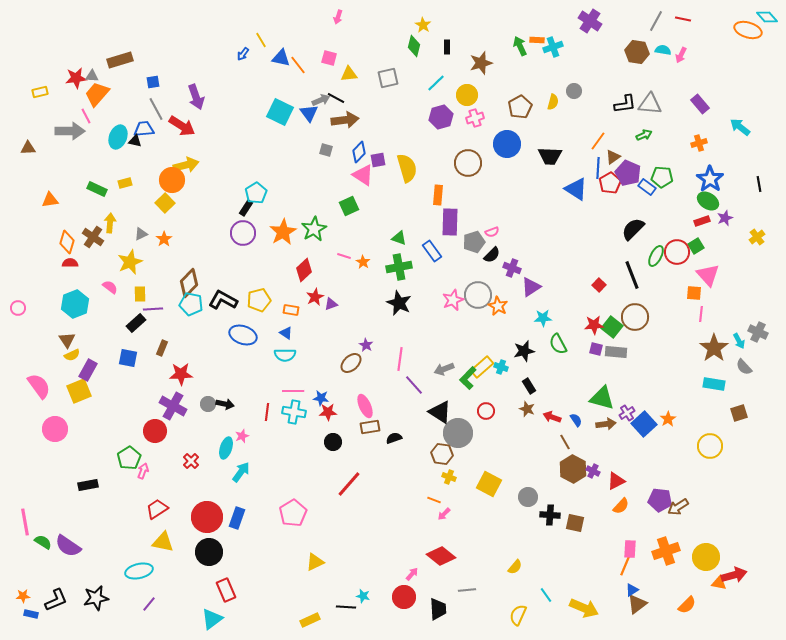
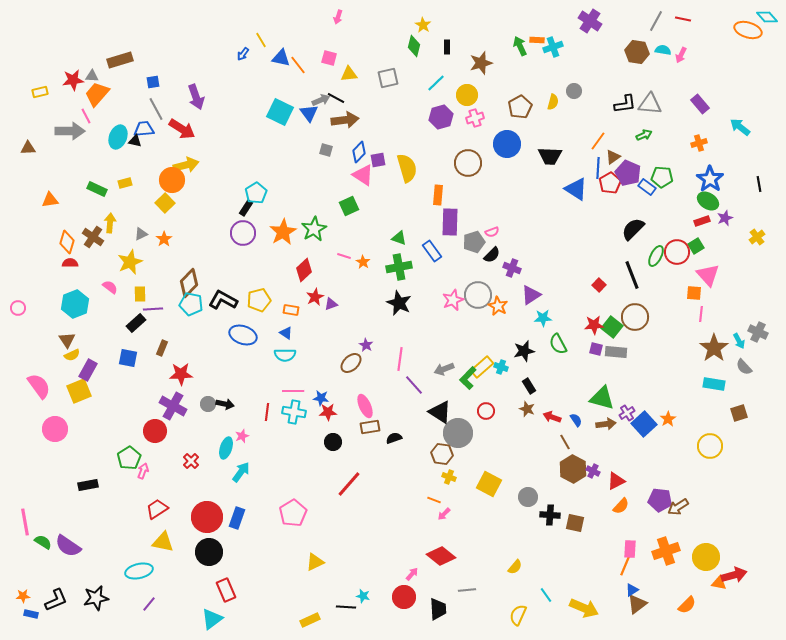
red star at (76, 78): moved 3 px left, 2 px down
red arrow at (182, 126): moved 3 px down
purple triangle at (531, 287): moved 8 px down
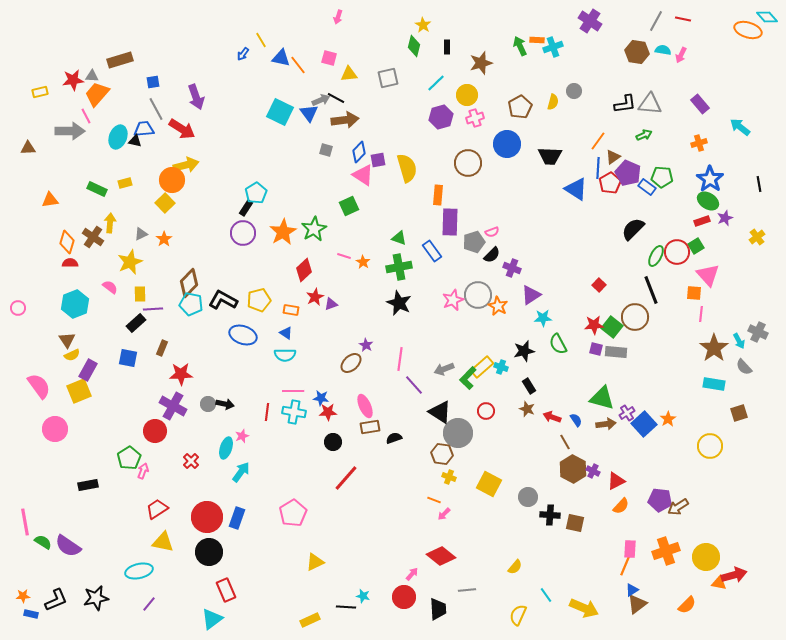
black line at (632, 275): moved 19 px right, 15 px down
red line at (349, 484): moved 3 px left, 6 px up
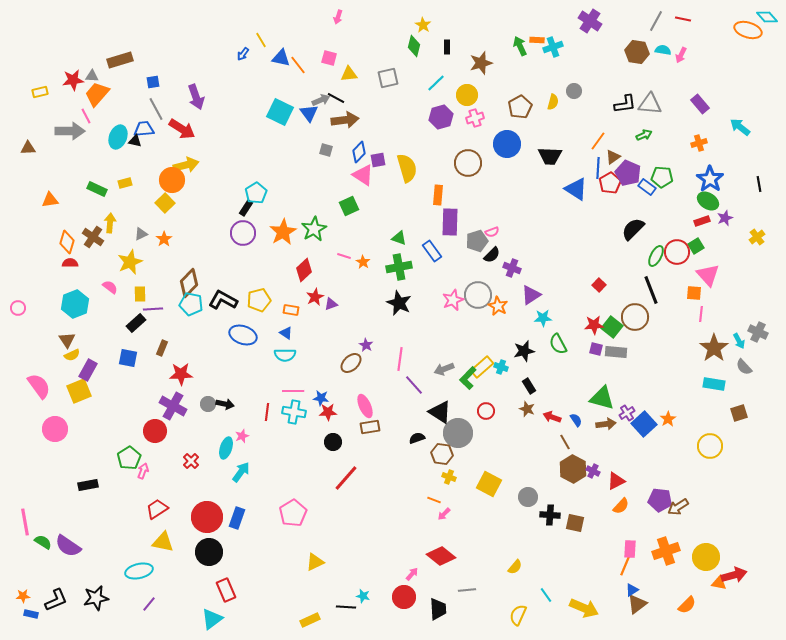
gray pentagon at (474, 242): moved 3 px right, 1 px up
black semicircle at (394, 438): moved 23 px right
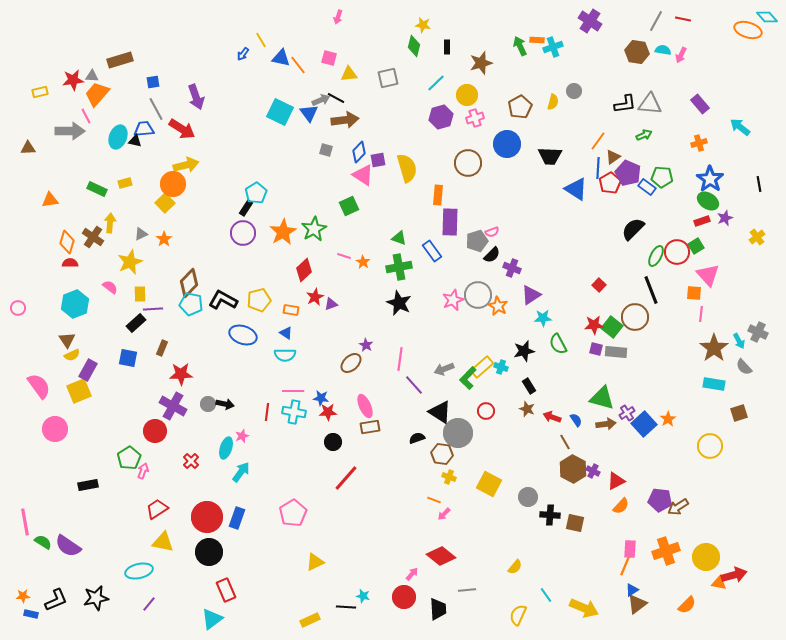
yellow star at (423, 25): rotated 21 degrees counterclockwise
orange circle at (172, 180): moved 1 px right, 4 px down
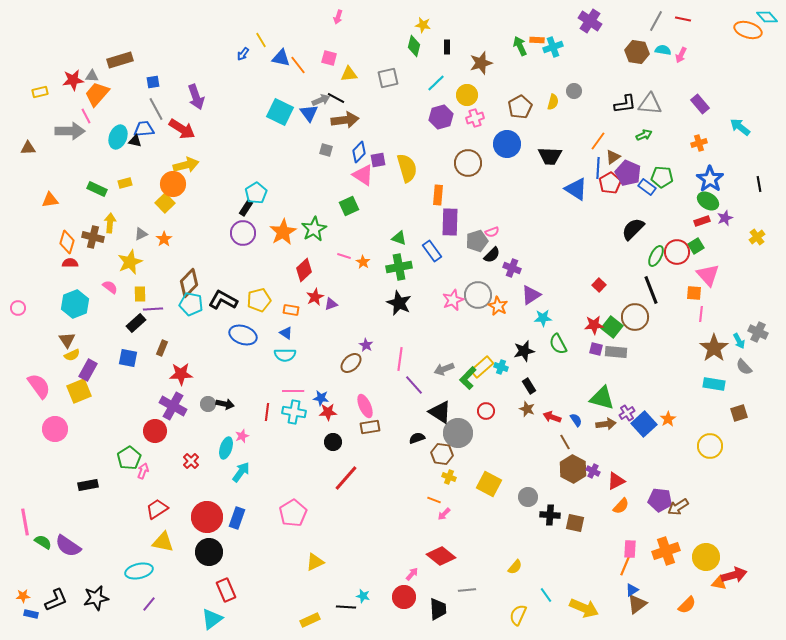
brown cross at (93, 237): rotated 20 degrees counterclockwise
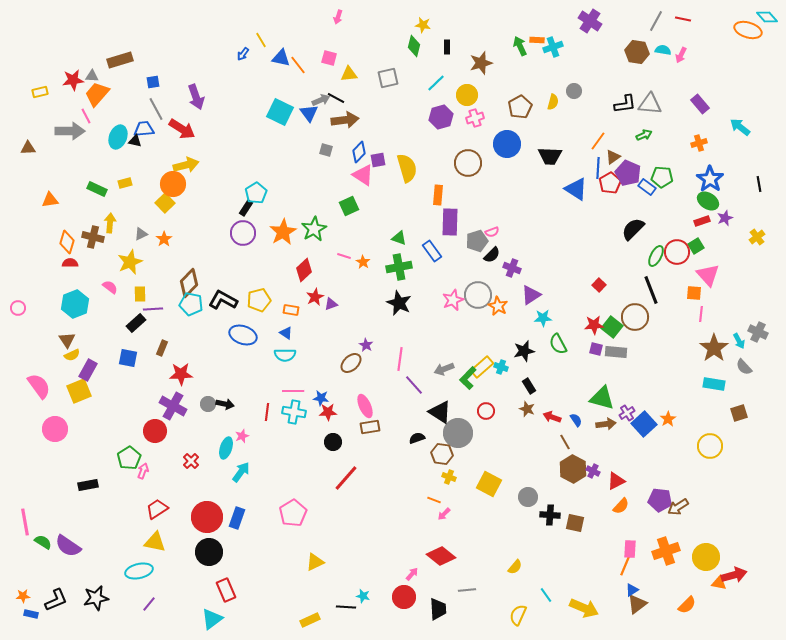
yellow triangle at (163, 542): moved 8 px left
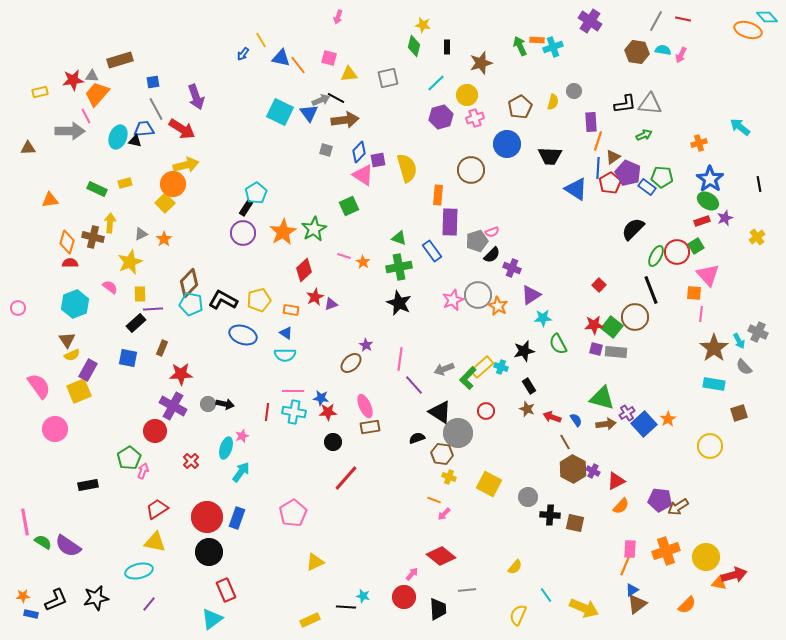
purple rectangle at (700, 104): moved 109 px left, 18 px down; rotated 36 degrees clockwise
orange line at (598, 141): rotated 18 degrees counterclockwise
brown circle at (468, 163): moved 3 px right, 7 px down
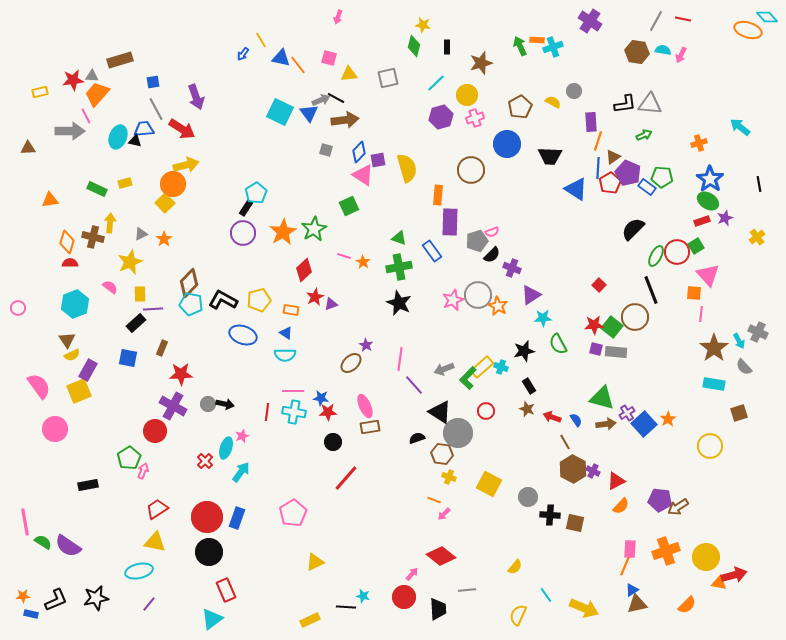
yellow semicircle at (553, 102): rotated 77 degrees counterclockwise
red cross at (191, 461): moved 14 px right
brown triangle at (637, 604): rotated 25 degrees clockwise
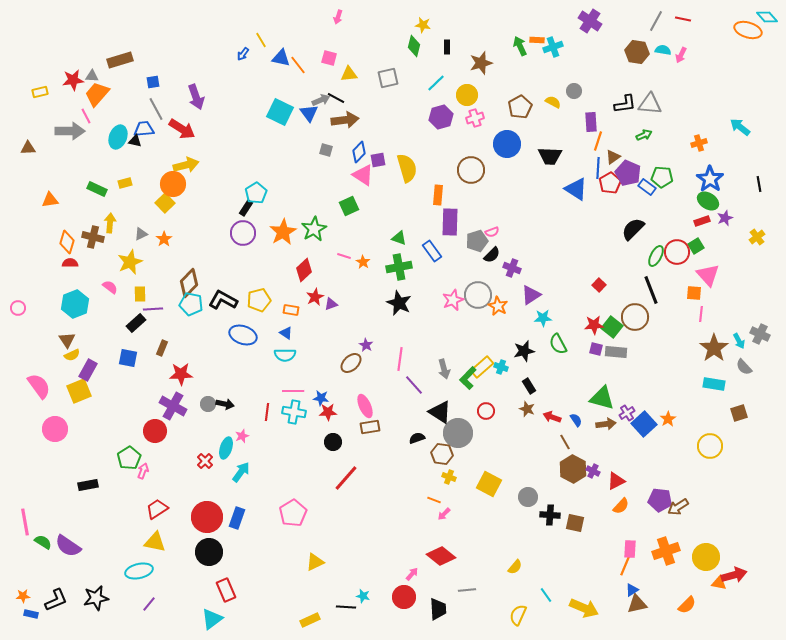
gray cross at (758, 332): moved 2 px right, 2 px down
gray arrow at (444, 369): rotated 84 degrees counterclockwise
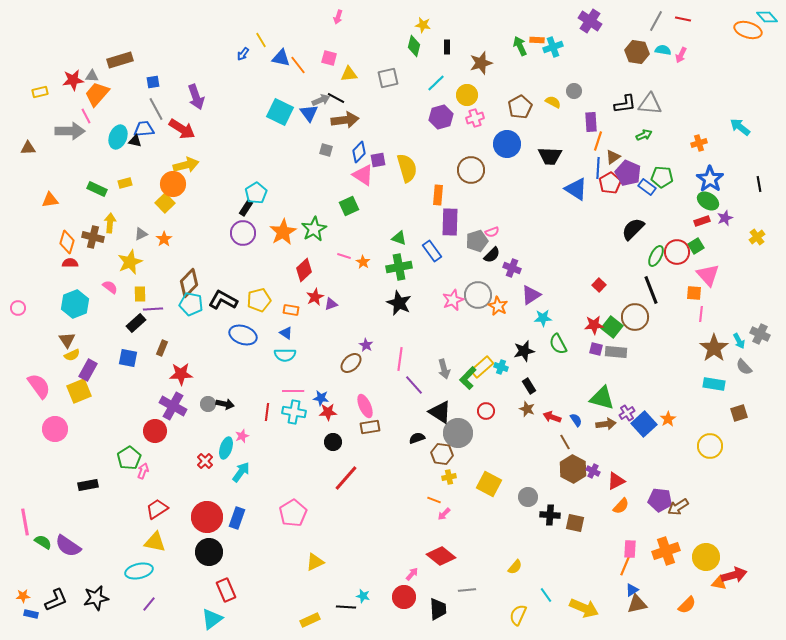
yellow cross at (449, 477): rotated 32 degrees counterclockwise
